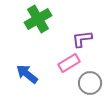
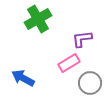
blue arrow: moved 4 px left, 4 px down; rotated 10 degrees counterclockwise
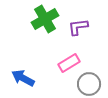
green cross: moved 7 px right
purple L-shape: moved 4 px left, 12 px up
gray circle: moved 1 px left, 1 px down
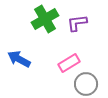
purple L-shape: moved 1 px left, 4 px up
blue arrow: moved 4 px left, 19 px up
gray circle: moved 3 px left
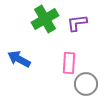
pink rectangle: rotated 55 degrees counterclockwise
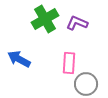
purple L-shape: rotated 30 degrees clockwise
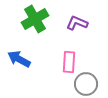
green cross: moved 10 px left
pink rectangle: moved 1 px up
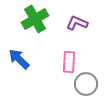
blue arrow: rotated 15 degrees clockwise
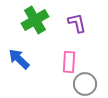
green cross: moved 1 px down
purple L-shape: rotated 55 degrees clockwise
gray circle: moved 1 px left
